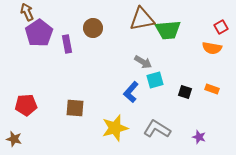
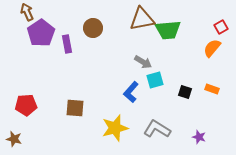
purple pentagon: moved 2 px right
orange semicircle: rotated 120 degrees clockwise
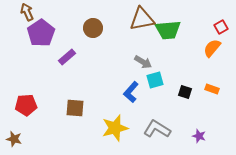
purple rectangle: moved 13 px down; rotated 60 degrees clockwise
purple star: moved 1 px up
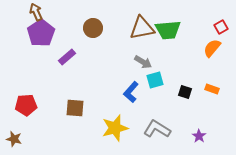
brown arrow: moved 9 px right
brown triangle: moved 9 px down
purple star: rotated 16 degrees clockwise
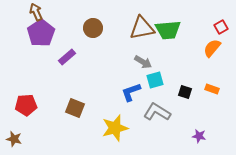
blue L-shape: rotated 30 degrees clockwise
brown square: rotated 18 degrees clockwise
gray L-shape: moved 17 px up
purple star: rotated 24 degrees counterclockwise
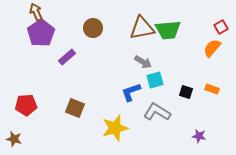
black square: moved 1 px right
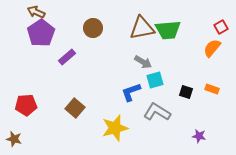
brown arrow: rotated 42 degrees counterclockwise
brown square: rotated 18 degrees clockwise
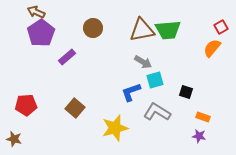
brown triangle: moved 2 px down
orange rectangle: moved 9 px left, 28 px down
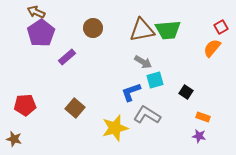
black square: rotated 16 degrees clockwise
red pentagon: moved 1 px left
gray L-shape: moved 10 px left, 3 px down
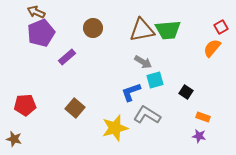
purple pentagon: rotated 12 degrees clockwise
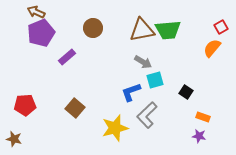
gray L-shape: rotated 76 degrees counterclockwise
